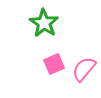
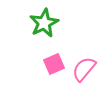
green star: rotated 12 degrees clockwise
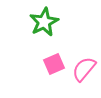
green star: moved 1 px up
